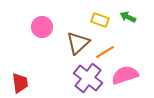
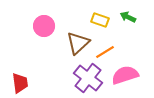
pink circle: moved 2 px right, 1 px up
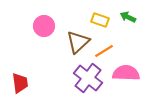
brown triangle: moved 1 px up
orange line: moved 1 px left, 1 px up
pink semicircle: moved 1 px right, 2 px up; rotated 20 degrees clockwise
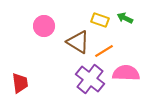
green arrow: moved 3 px left, 1 px down
brown triangle: rotated 45 degrees counterclockwise
purple cross: moved 2 px right, 1 px down
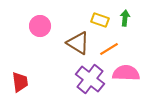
green arrow: rotated 70 degrees clockwise
pink circle: moved 4 px left
brown triangle: moved 1 px down
orange line: moved 5 px right, 2 px up
red trapezoid: moved 1 px up
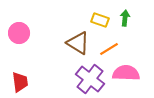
pink circle: moved 21 px left, 7 px down
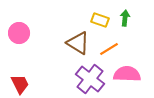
pink semicircle: moved 1 px right, 1 px down
red trapezoid: moved 2 px down; rotated 20 degrees counterclockwise
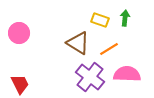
purple cross: moved 2 px up
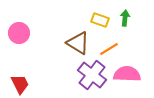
purple cross: moved 2 px right, 2 px up
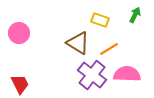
green arrow: moved 10 px right, 3 px up; rotated 21 degrees clockwise
